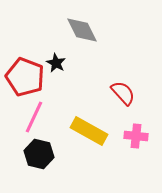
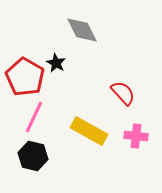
red pentagon: rotated 9 degrees clockwise
black hexagon: moved 6 px left, 2 px down
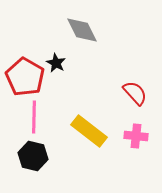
red semicircle: moved 12 px right
pink line: rotated 24 degrees counterclockwise
yellow rectangle: rotated 9 degrees clockwise
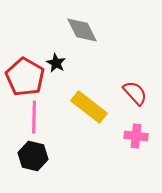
yellow rectangle: moved 24 px up
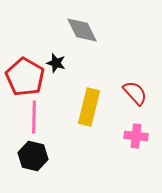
black star: rotated 12 degrees counterclockwise
yellow rectangle: rotated 66 degrees clockwise
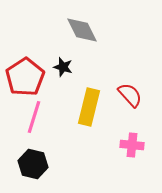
black star: moved 7 px right, 4 px down
red pentagon: rotated 9 degrees clockwise
red semicircle: moved 5 px left, 2 px down
pink line: rotated 16 degrees clockwise
pink cross: moved 4 px left, 9 px down
black hexagon: moved 8 px down
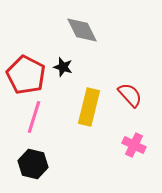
red pentagon: moved 1 px right, 2 px up; rotated 12 degrees counterclockwise
pink cross: moved 2 px right; rotated 20 degrees clockwise
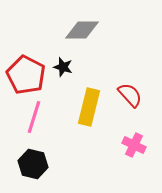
gray diamond: rotated 64 degrees counterclockwise
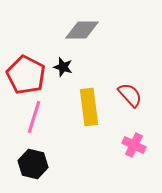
yellow rectangle: rotated 21 degrees counterclockwise
